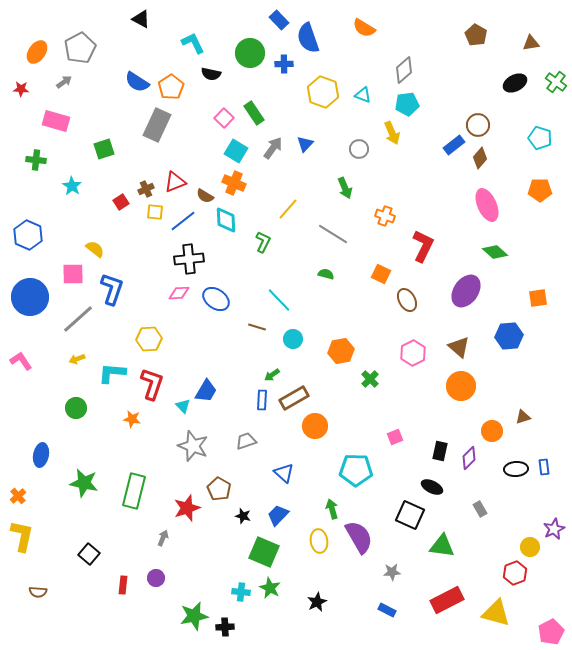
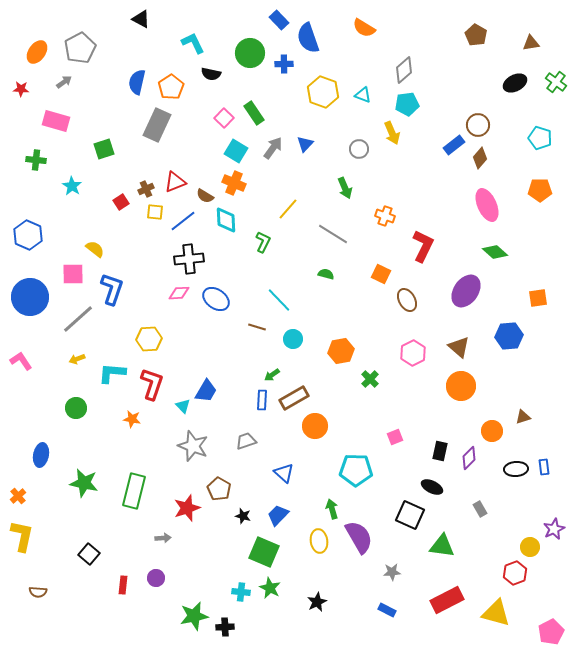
blue semicircle at (137, 82): rotated 70 degrees clockwise
gray arrow at (163, 538): rotated 63 degrees clockwise
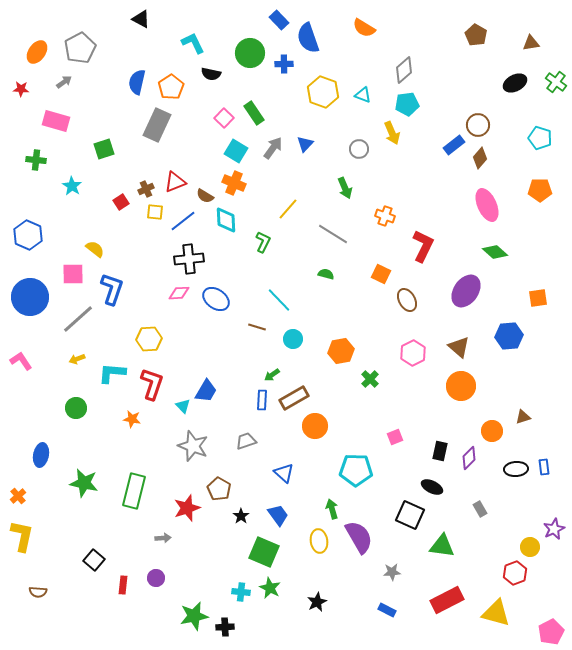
blue trapezoid at (278, 515): rotated 100 degrees clockwise
black star at (243, 516): moved 2 px left; rotated 21 degrees clockwise
black square at (89, 554): moved 5 px right, 6 px down
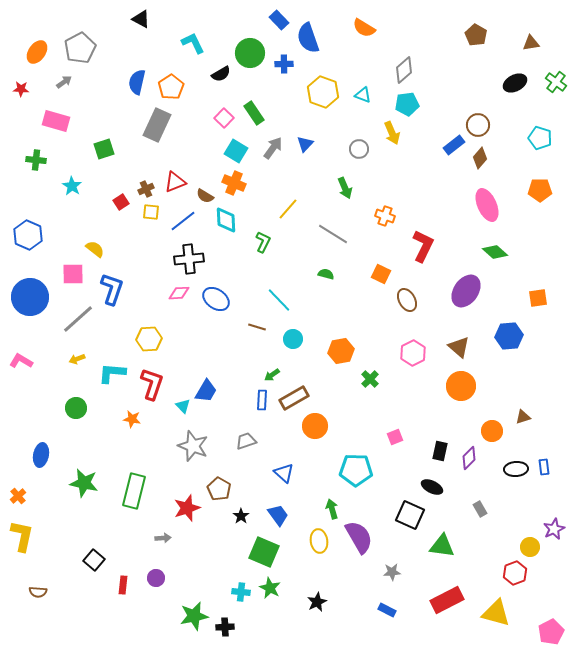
black semicircle at (211, 74): moved 10 px right; rotated 42 degrees counterclockwise
yellow square at (155, 212): moved 4 px left
pink L-shape at (21, 361): rotated 25 degrees counterclockwise
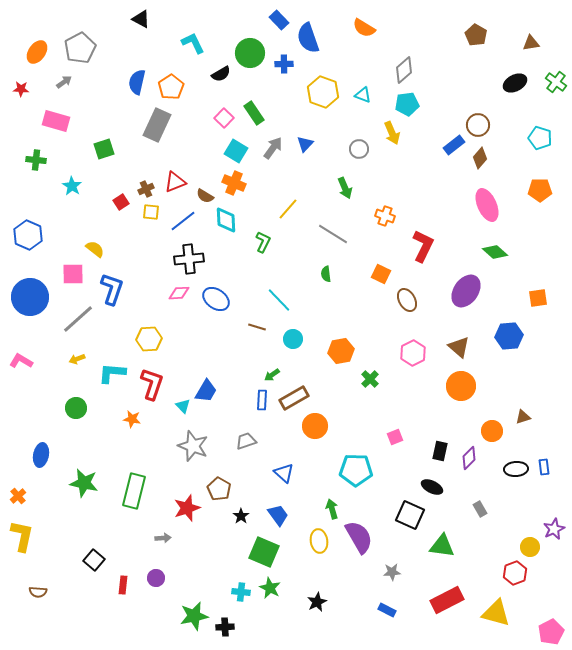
green semicircle at (326, 274): rotated 112 degrees counterclockwise
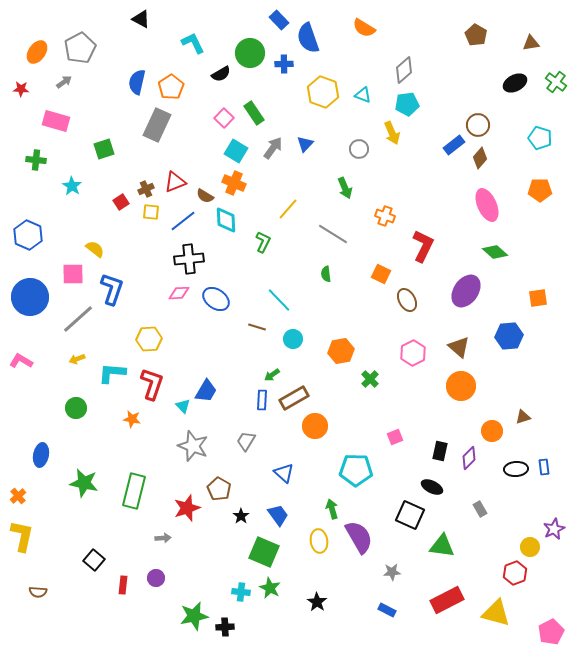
gray trapezoid at (246, 441): rotated 40 degrees counterclockwise
black star at (317, 602): rotated 12 degrees counterclockwise
